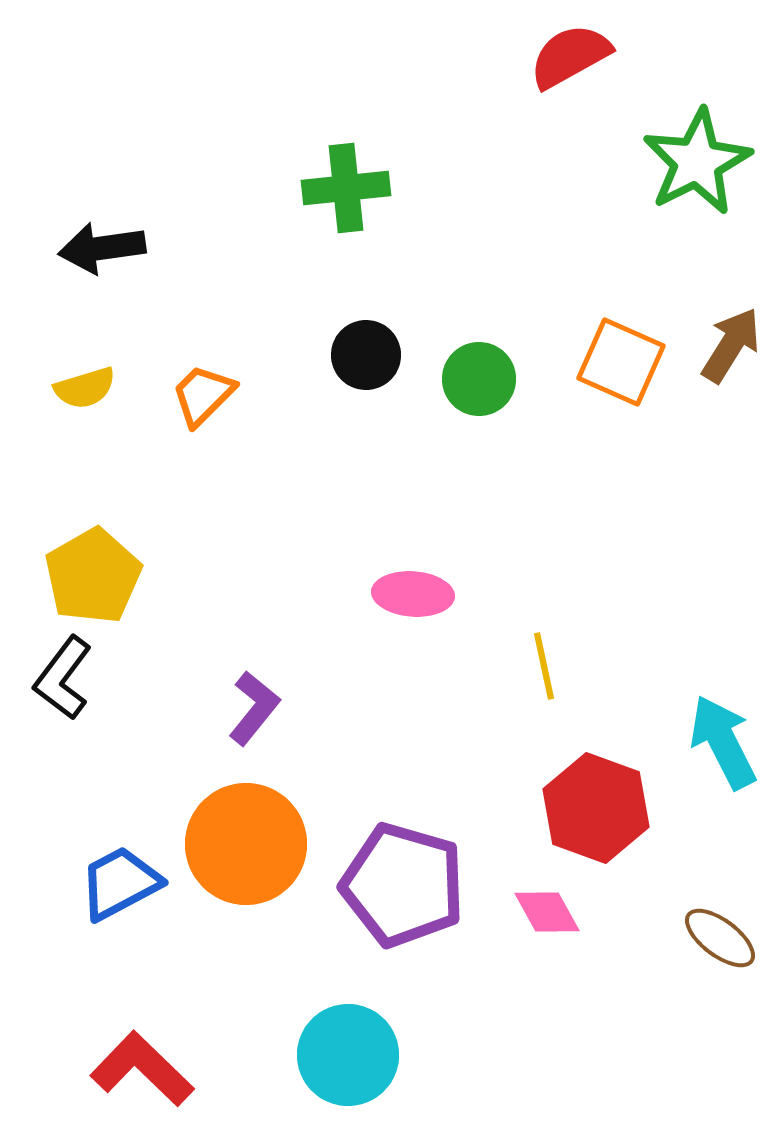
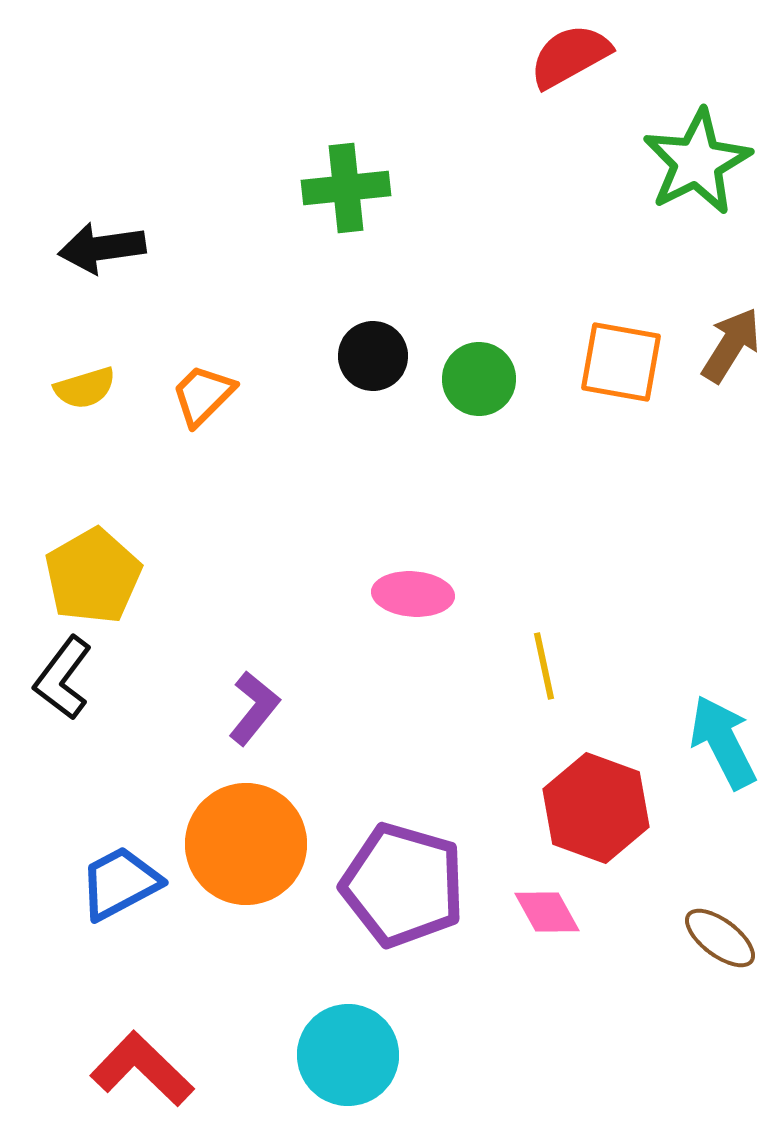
black circle: moved 7 px right, 1 px down
orange square: rotated 14 degrees counterclockwise
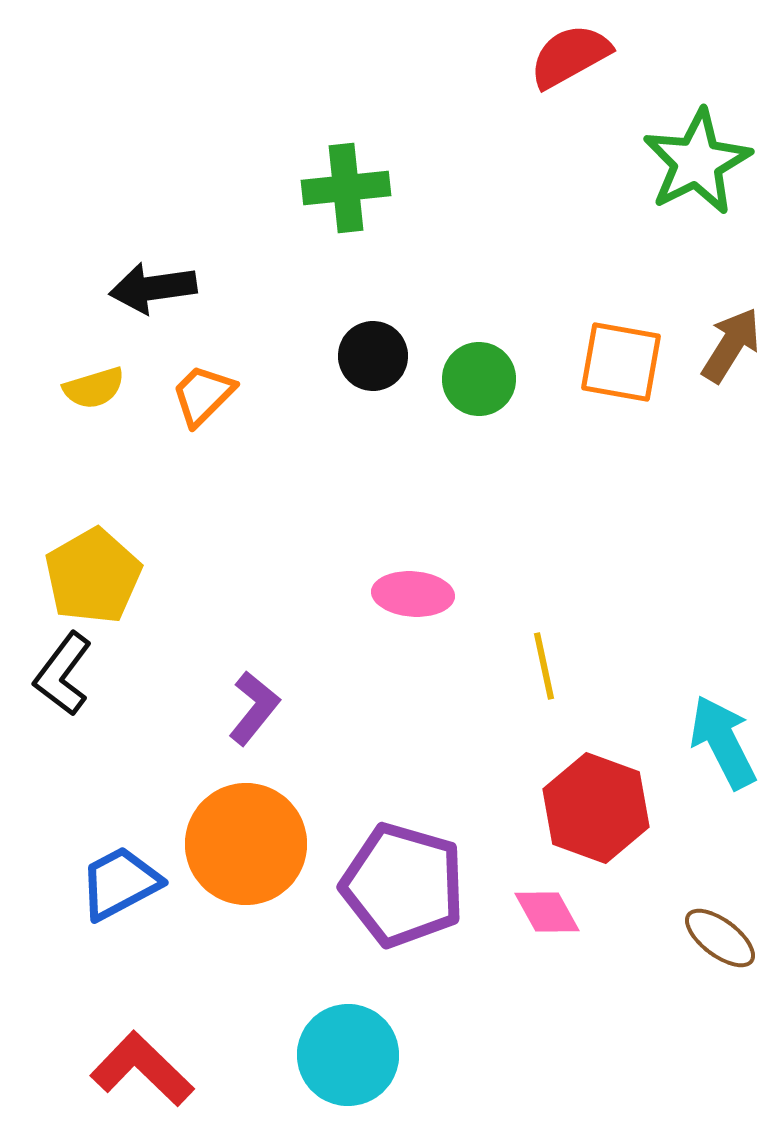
black arrow: moved 51 px right, 40 px down
yellow semicircle: moved 9 px right
black L-shape: moved 4 px up
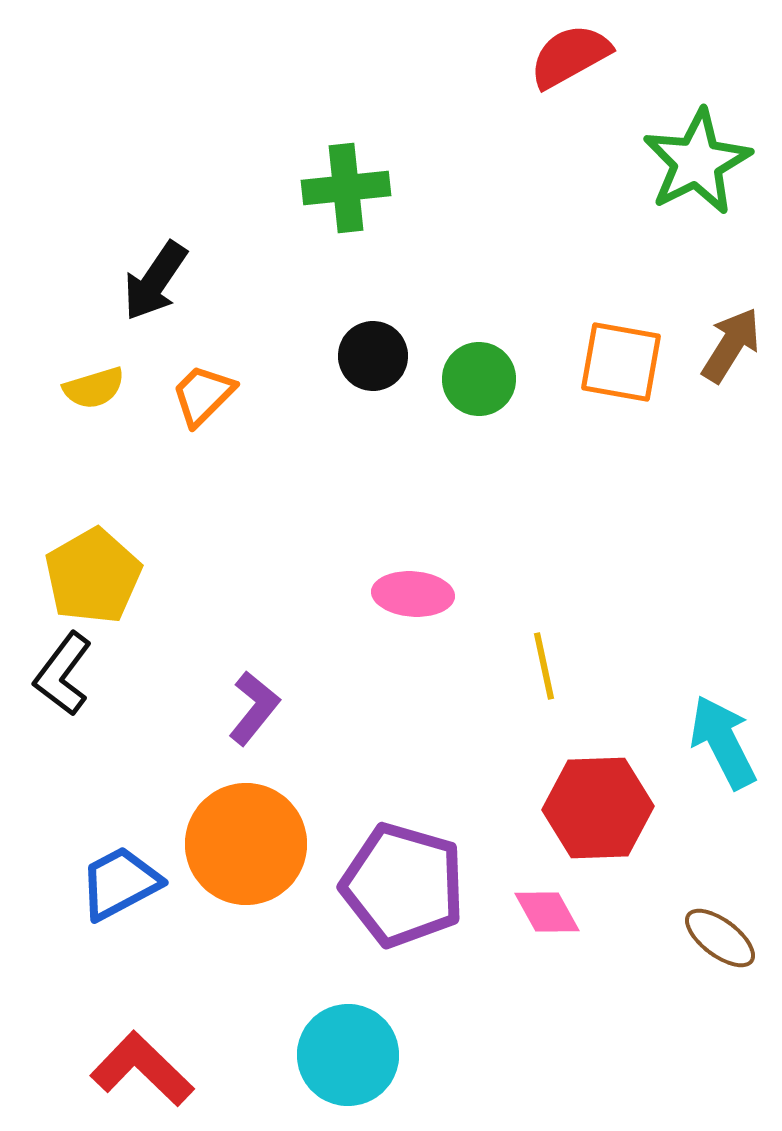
black arrow: moved 2 px right, 7 px up; rotated 48 degrees counterclockwise
red hexagon: moved 2 px right; rotated 22 degrees counterclockwise
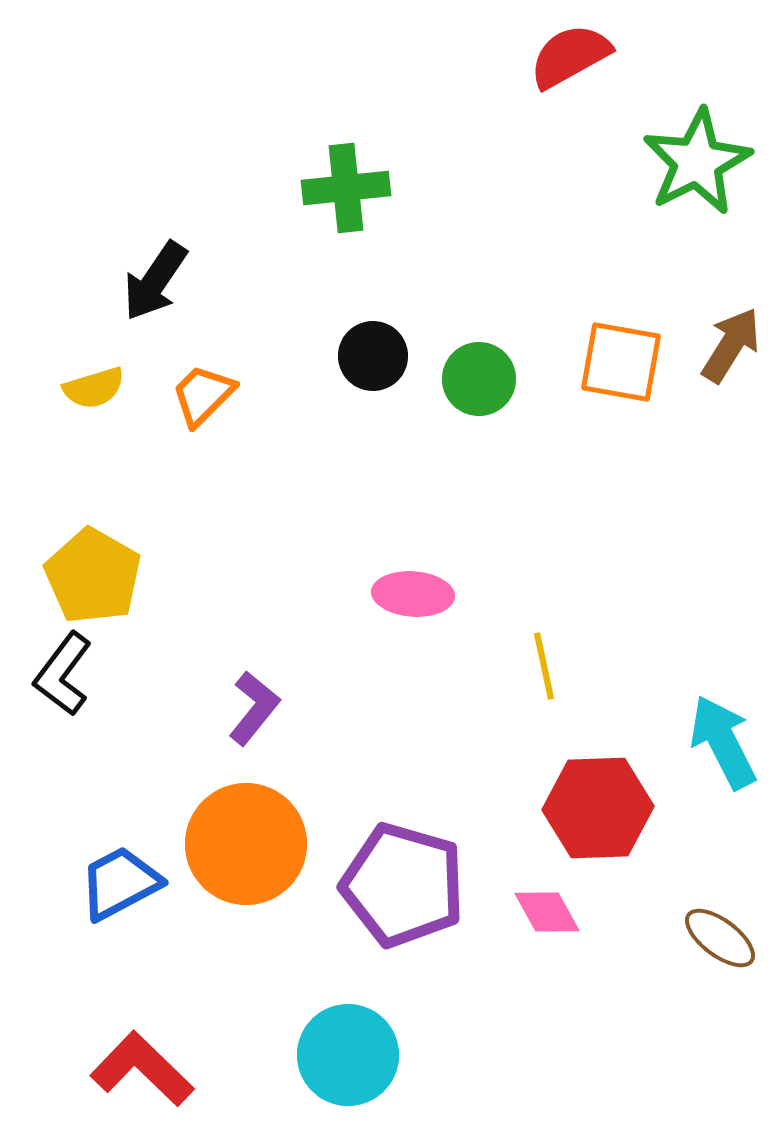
yellow pentagon: rotated 12 degrees counterclockwise
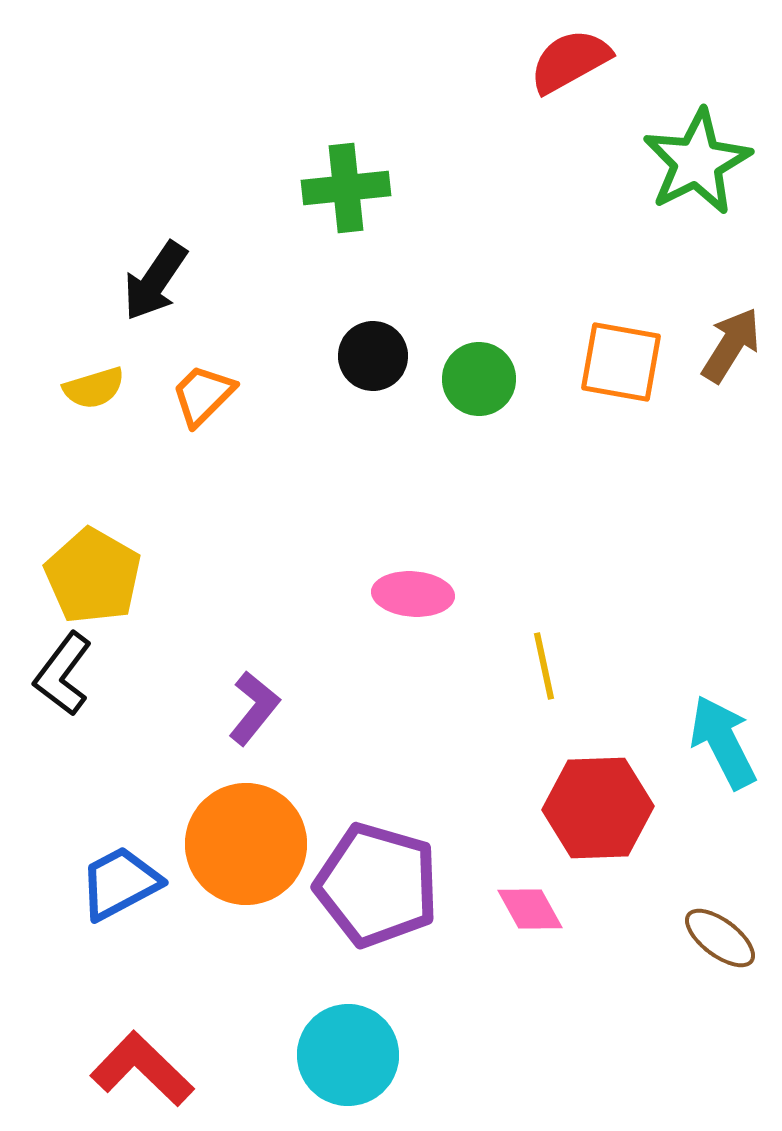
red semicircle: moved 5 px down
purple pentagon: moved 26 px left
pink diamond: moved 17 px left, 3 px up
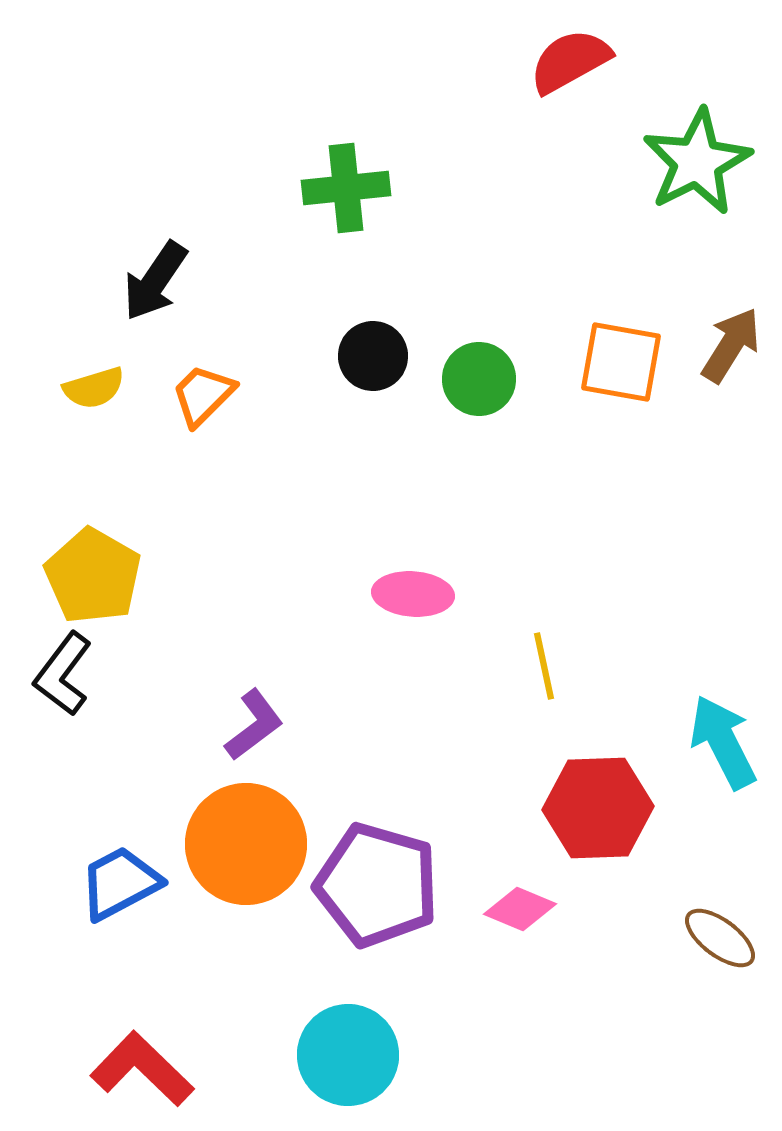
purple L-shape: moved 17 px down; rotated 14 degrees clockwise
pink diamond: moved 10 px left; rotated 38 degrees counterclockwise
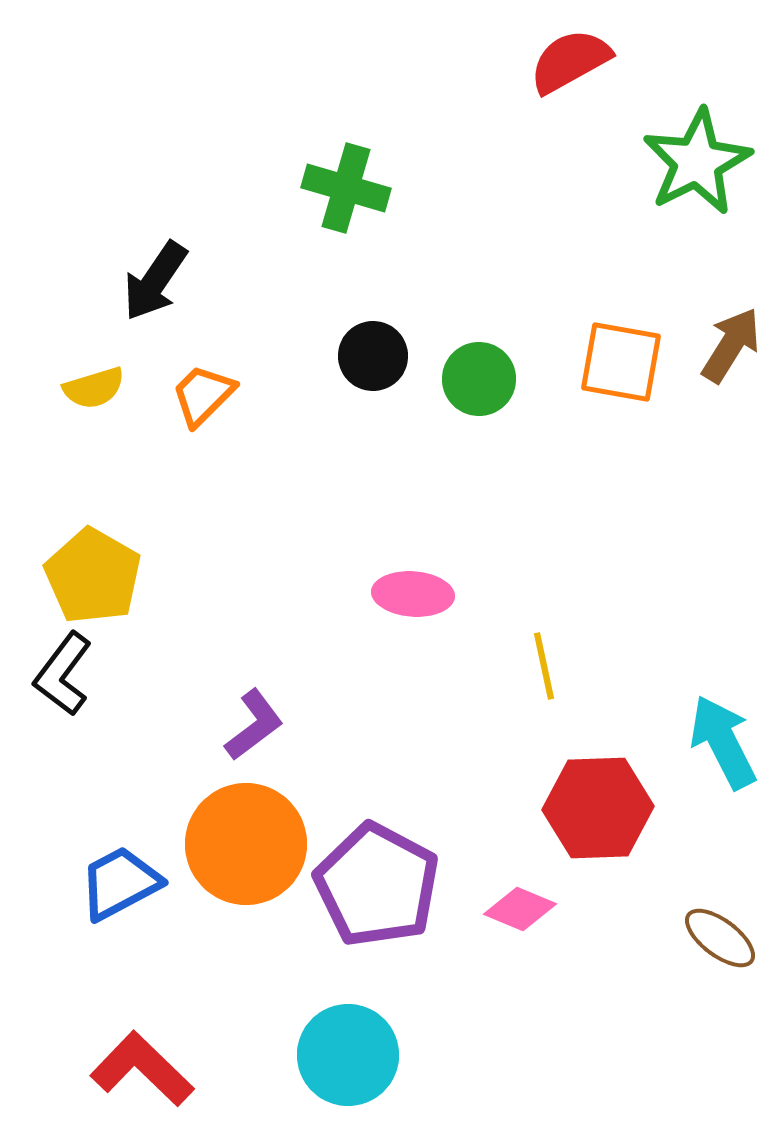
green cross: rotated 22 degrees clockwise
purple pentagon: rotated 12 degrees clockwise
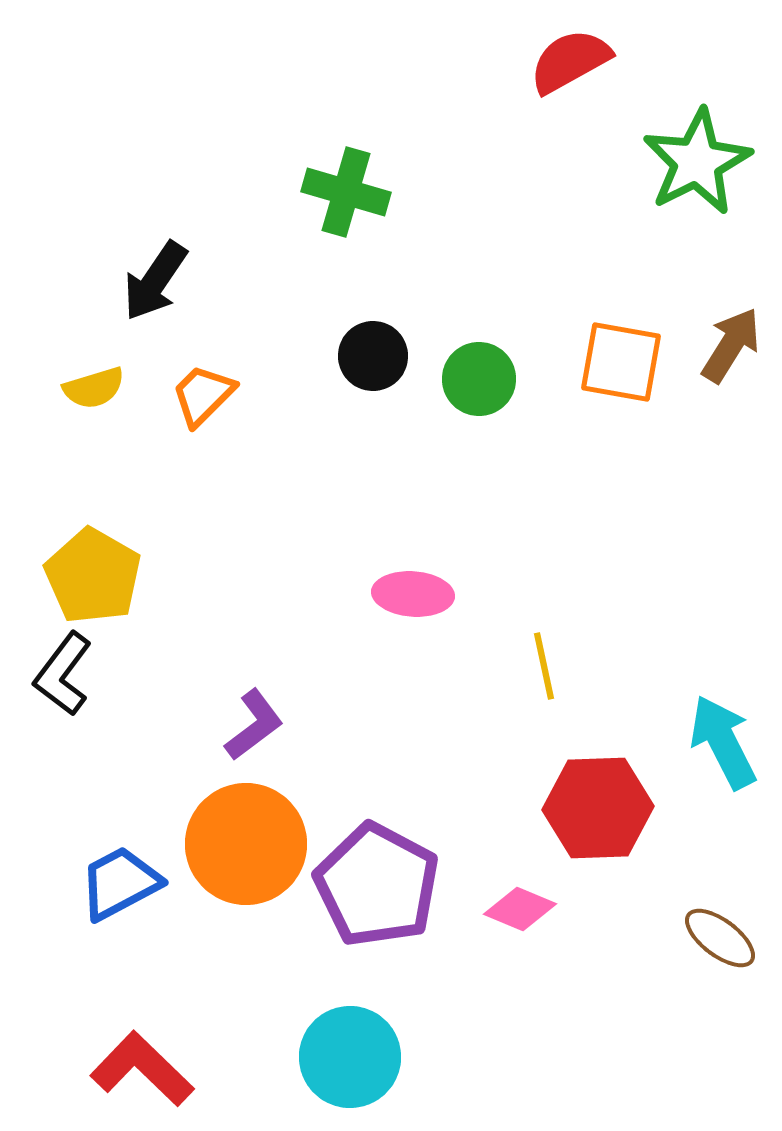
green cross: moved 4 px down
cyan circle: moved 2 px right, 2 px down
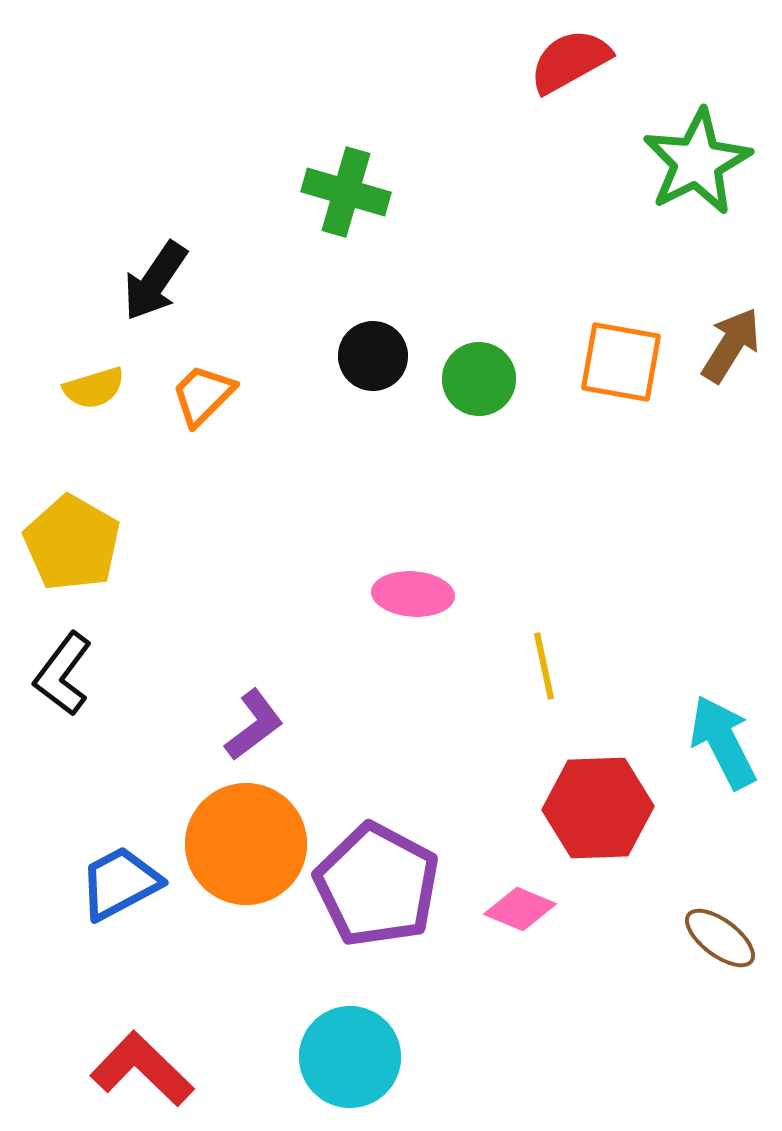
yellow pentagon: moved 21 px left, 33 px up
